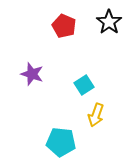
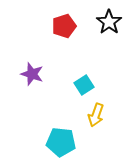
red pentagon: rotated 30 degrees clockwise
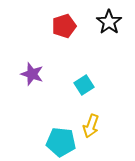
yellow arrow: moved 5 px left, 11 px down
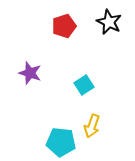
black star: rotated 10 degrees counterclockwise
purple star: moved 2 px left, 1 px up
yellow arrow: moved 1 px right
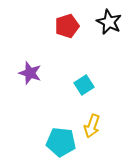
red pentagon: moved 3 px right
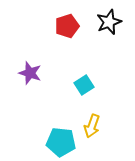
black star: rotated 25 degrees clockwise
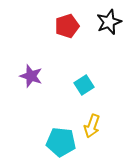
purple star: moved 1 px right, 3 px down
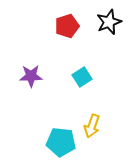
purple star: rotated 20 degrees counterclockwise
cyan square: moved 2 px left, 8 px up
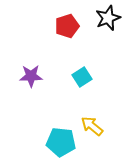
black star: moved 1 px left, 4 px up
yellow arrow: rotated 110 degrees clockwise
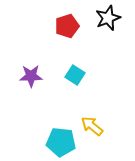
cyan square: moved 7 px left, 2 px up; rotated 24 degrees counterclockwise
